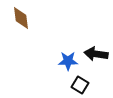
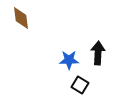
black arrow: moved 2 px right, 1 px up; rotated 85 degrees clockwise
blue star: moved 1 px right, 1 px up
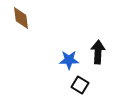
black arrow: moved 1 px up
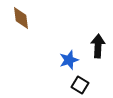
black arrow: moved 6 px up
blue star: rotated 18 degrees counterclockwise
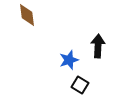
brown diamond: moved 6 px right, 3 px up
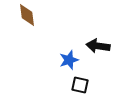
black arrow: rotated 85 degrees counterclockwise
black square: rotated 18 degrees counterclockwise
